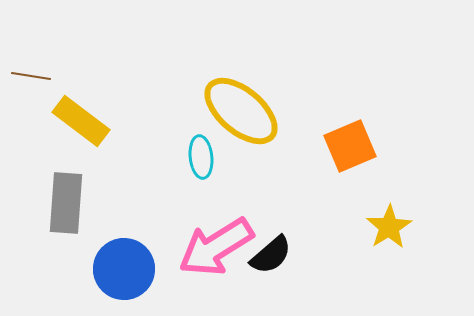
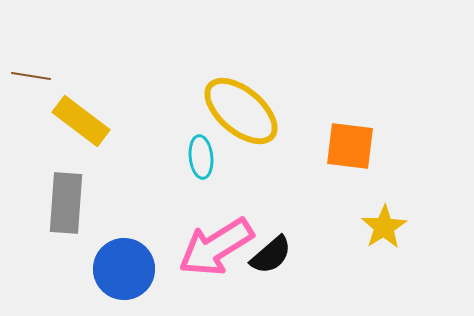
orange square: rotated 30 degrees clockwise
yellow star: moved 5 px left
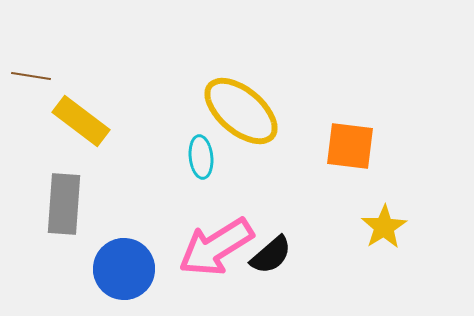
gray rectangle: moved 2 px left, 1 px down
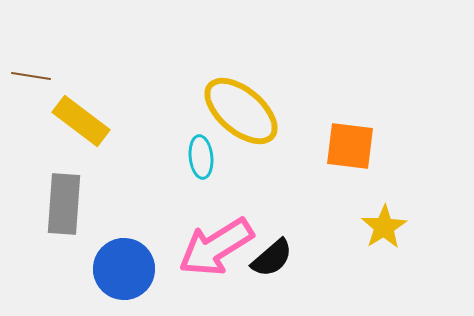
black semicircle: moved 1 px right, 3 px down
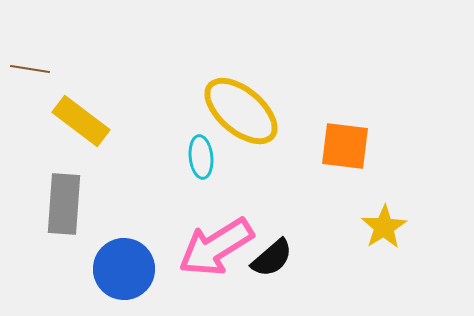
brown line: moved 1 px left, 7 px up
orange square: moved 5 px left
